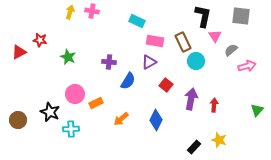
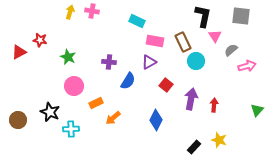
pink circle: moved 1 px left, 8 px up
orange arrow: moved 8 px left, 1 px up
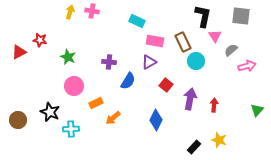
purple arrow: moved 1 px left
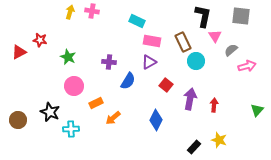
pink rectangle: moved 3 px left
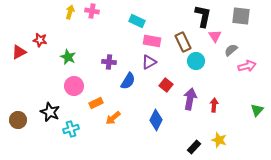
cyan cross: rotated 14 degrees counterclockwise
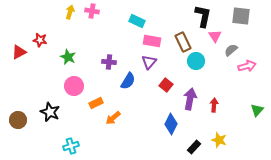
purple triangle: rotated 21 degrees counterclockwise
blue diamond: moved 15 px right, 4 px down
cyan cross: moved 17 px down
